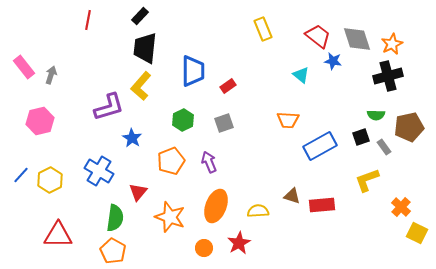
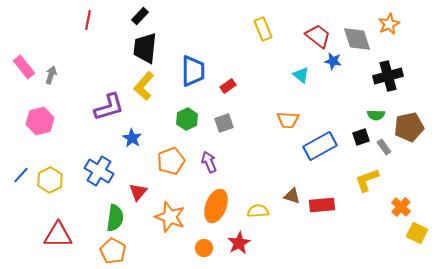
orange star at (392, 44): moved 3 px left, 20 px up
yellow L-shape at (141, 86): moved 3 px right
green hexagon at (183, 120): moved 4 px right, 1 px up
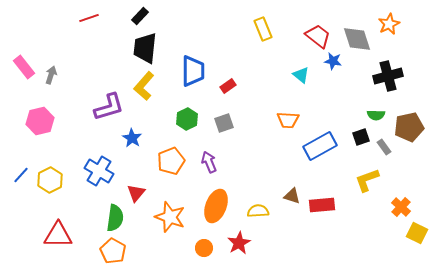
red line at (88, 20): moved 1 px right, 2 px up; rotated 60 degrees clockwise
red triangle at (138, 192): moved 2 px left, 1 px down
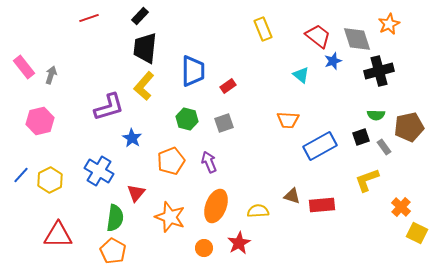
blue star at (333, 61): rotated 30 degrees counterclockwise
black cross at (388, 76): moved 9 px left, 5 px up
green hexagon at (187, 119): rotated 20 degrees counterclockwise
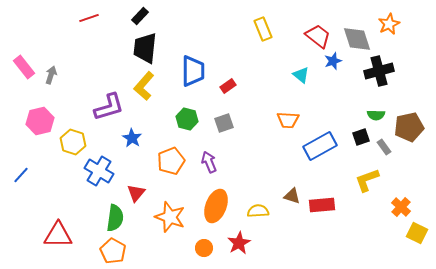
yellow hexagon at (50, 180): moved 23 px right, 38 px up; rotated 15 degrees counterclockwise
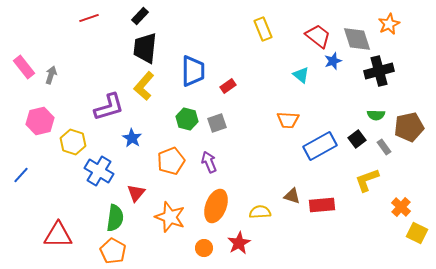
gray square at (224, 123): moved 7 px left
black square at (361, 137): moved 4 px left, 2 px down; rotated 18 degrees counterclockwise
yellow semicircle at (258, 211): moved 2 px right, 1 px down
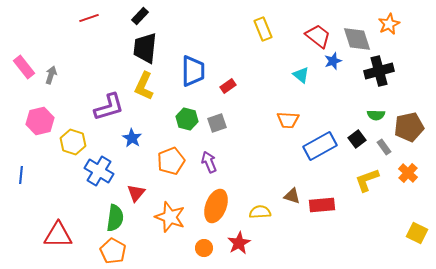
yellow L-shape at (144, 86): rotated 16 degrees counterclockwise
blue line at (21, 175): rotated 36 degrees counterclockwise
orange cross at (401, 207): moved 7 px right, 34 px up
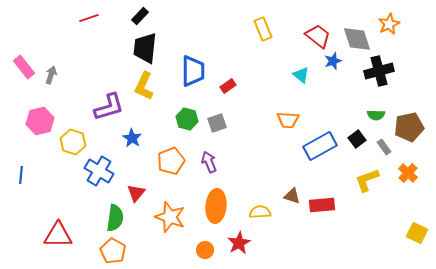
orange ellipse at (216, 206): rotated 16 degrees counterclockwise
orange circle at (204, 248): moved 1 px right, 2 px down
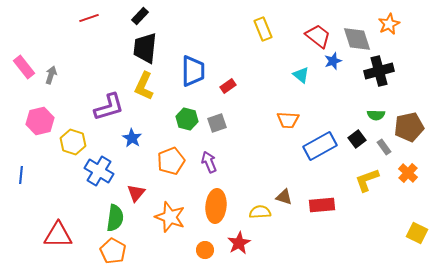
brown triangle at (292, 196): moved 8 px left, 1 px down
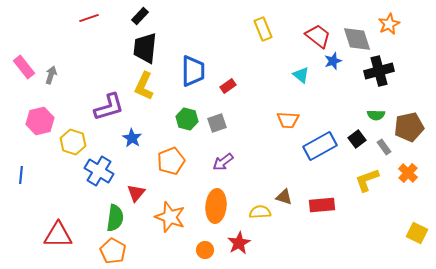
purple arrow at (209, 162): moved 14 px right; rotated 105 degrees counterclockwise
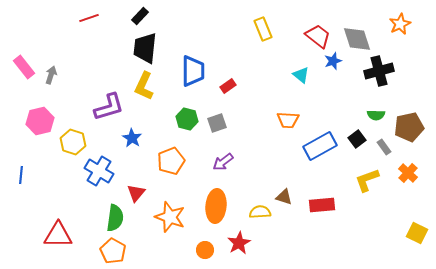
orange star at (389, 24): moved 11 px right
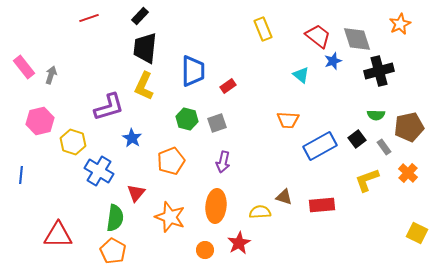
purple arrow at (223, 162): rotated 40 degrees counterclockwise
